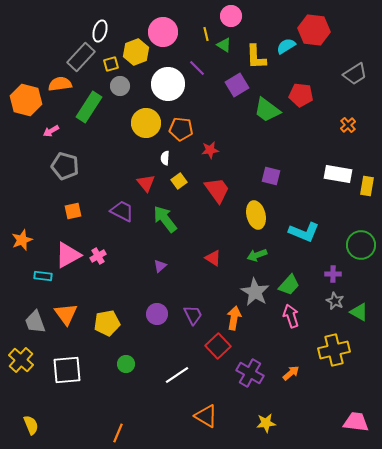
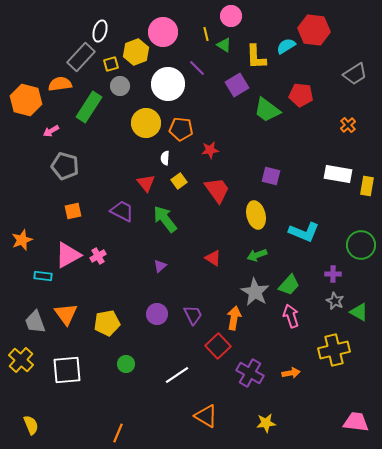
orange arrow at (291, 373): rotated 30 degrees clockwise
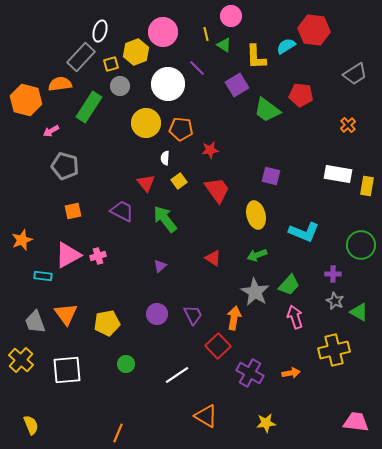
pink cross at (98, 256): rotated 14 degrees clockwise
pink arrow at (291, 316): moved 4 px right, 1 px down
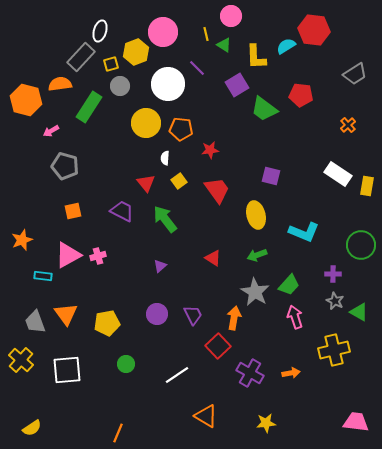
green trapezoid at (267, 110): moved 3 px left, 1 px up
white rectangle at (338, 174): rotated 24 degrees clockwise
yellow semicircle at (31, 425): moved 1 px right, 3 px down; rotated 78 degrees clockwise
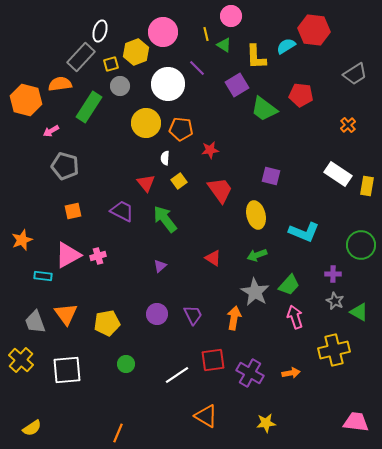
red trapezoid at (217, 190): moved 3 px right
red square at (218, 346): moved 5 px left, 14 px down; rotated 35 degrees clockwise
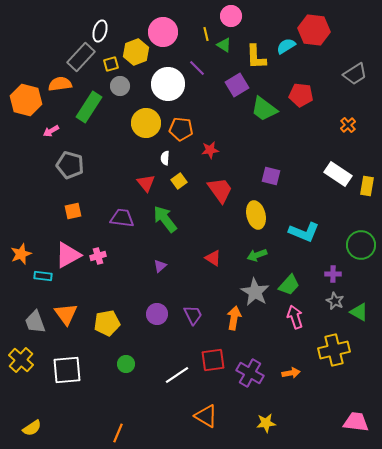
gray pentagon at (65, 166): moved 5 px right, 1 px up
purple trapezoid at (122, 211): moved 7 px down; rotated 20 degrees counterclockwise
orange star at (22, 240): moved 1 px left, 14 px down
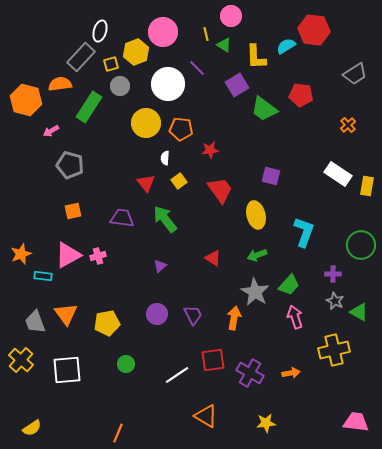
cyan L-shape at (304, 232): rotated 92 degrees counterclockwise
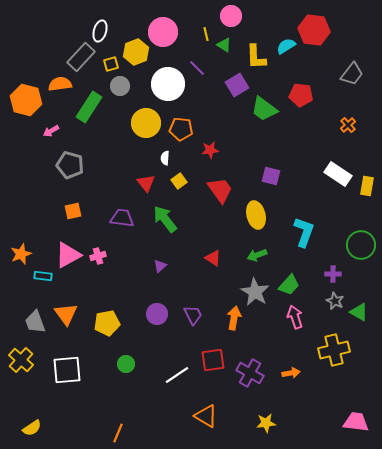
gray trapezoid at (355, 74): moved 3 px left; rotated 20 degrees counterclockwise
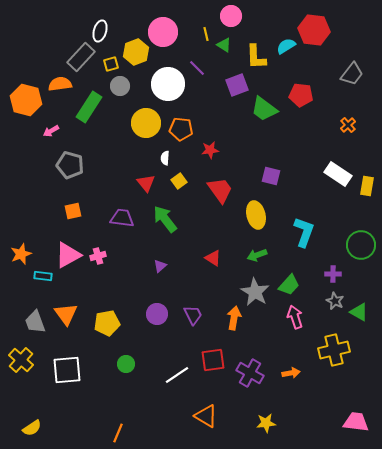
purple square at (237, 85): rotated 10 degrees clockwise
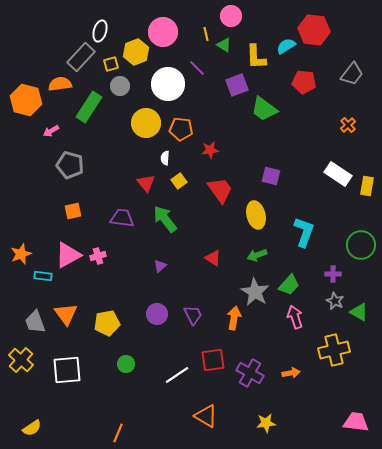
red pentagon at (301, 95): moved 3 px right, 13 px up
